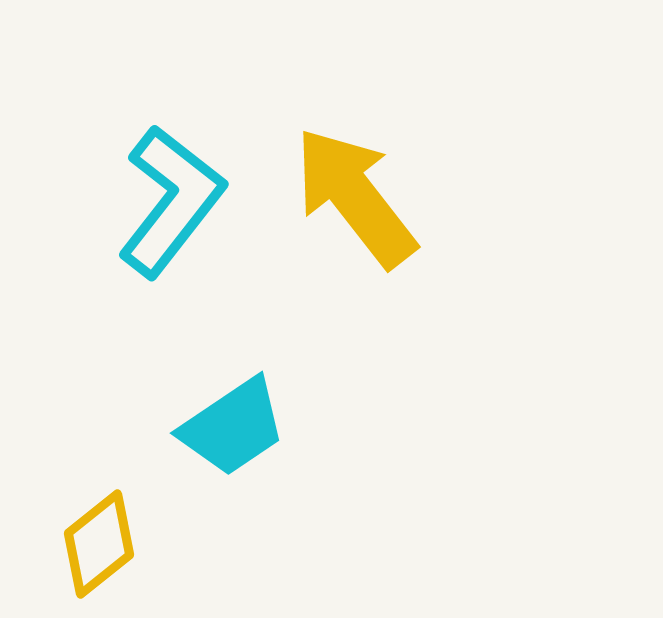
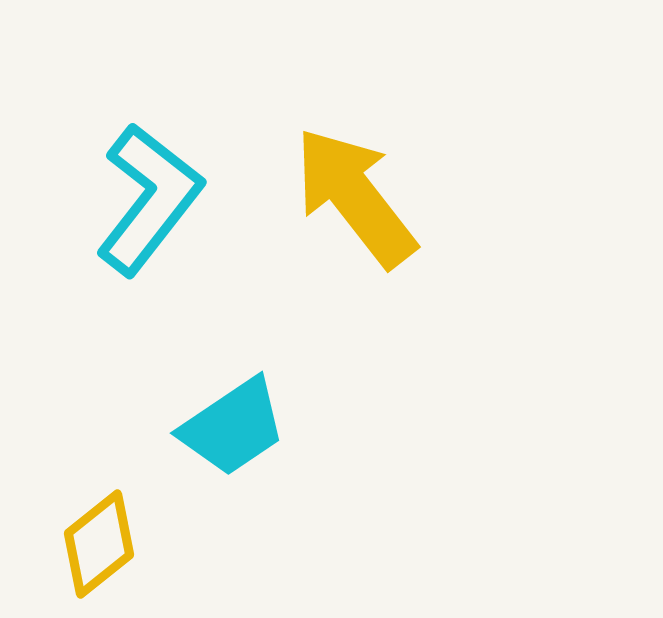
cyan L-shape: moved 22 px left, 2 px up
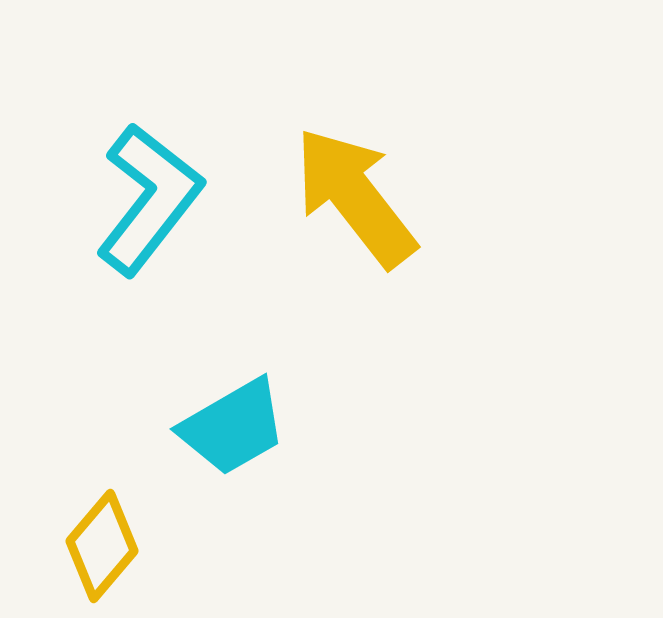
cyan trapezoid: rotated 4 degrees clockwise
yellow diamond: moved 3 px right, 2 px down; rotated 11 degrees counterclockwise
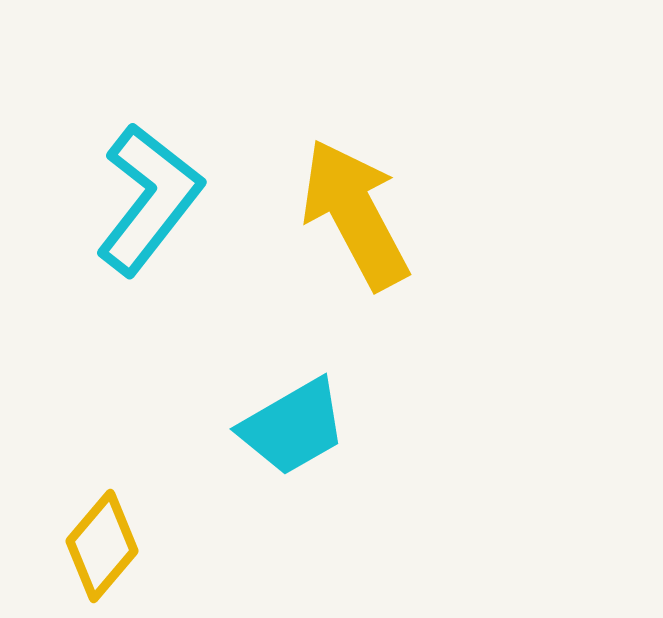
yellow arrow: moved 17 px down; rotated 10 degrees clockwise
cyan trapezoid: moved 60 px right
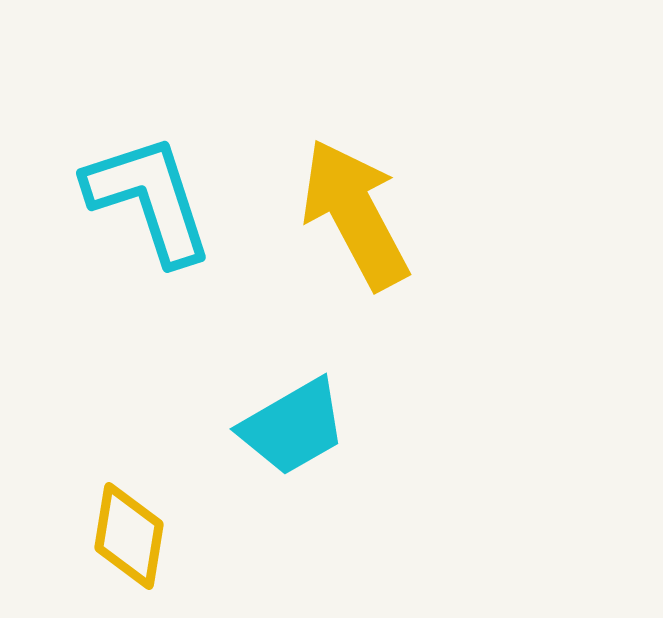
cyan L-shape: rotated 56 degrees counterclockwise
yellow diamond: moved 27 px right, 10 px up; rotated 31 degrees counterclockwise
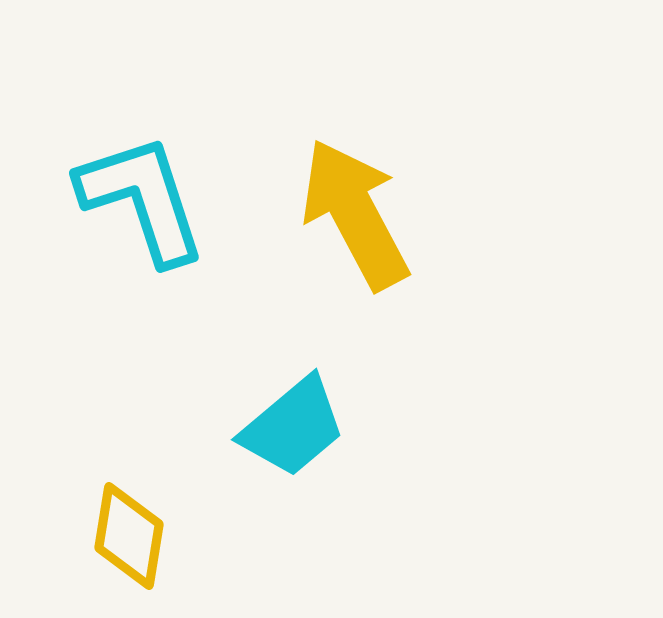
cyan L-shape: moved 7 px left
cyan trapezoid: rotated 10 degrees counterclockwise
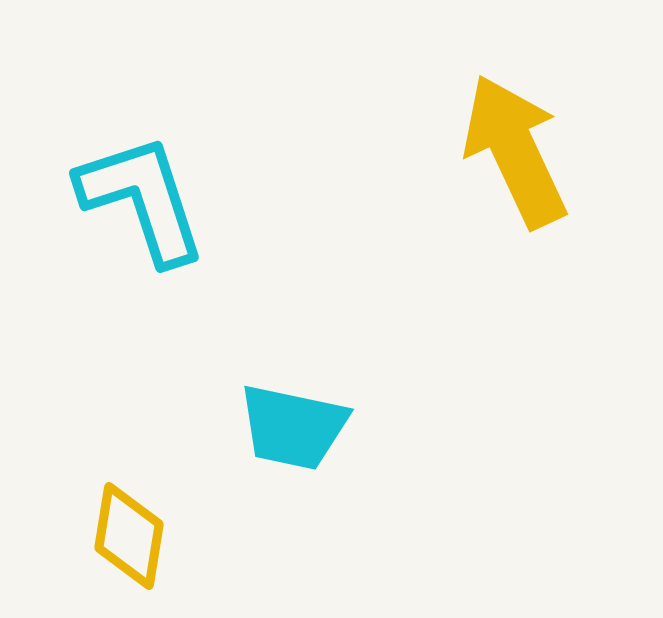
yellow arrow: moved 160 px right, 63 px up; rotated 3 degrees clockwise
cyan trapezoid: rotated 52 degrees clockwise
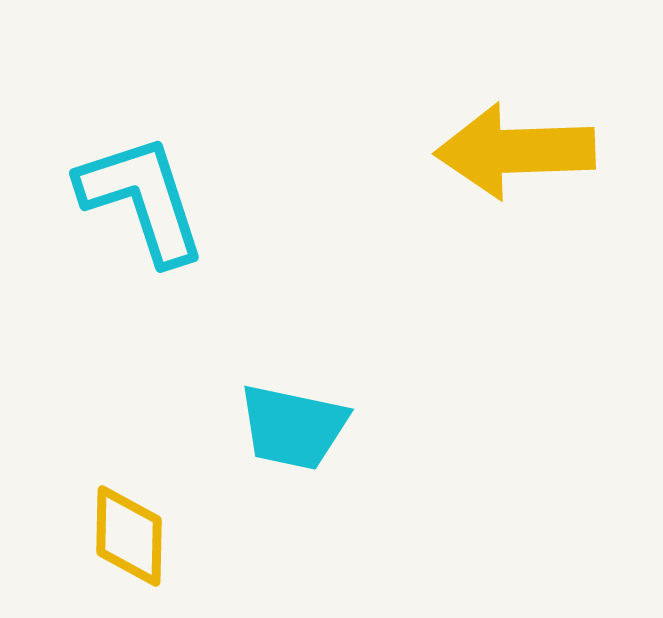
yellow arrow: rotated 67 degrees counterclockwise
yellow diamond: rotated 8 degrees counterclockwise
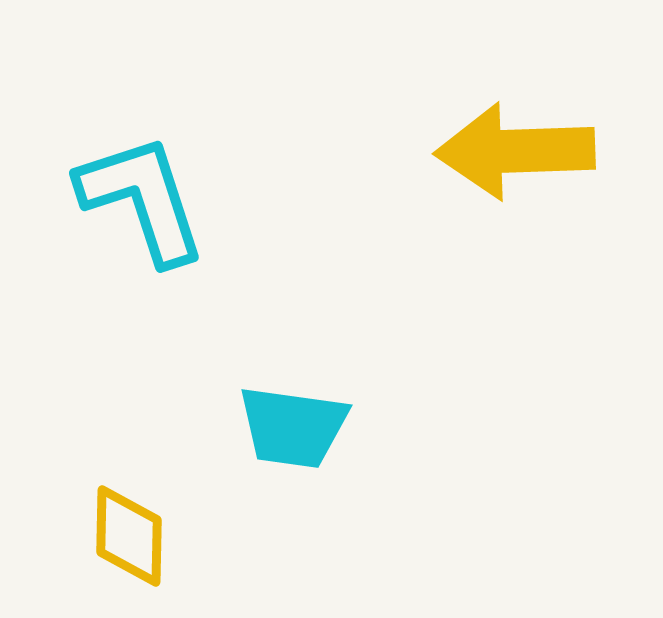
cyan trapezoid: rotated 4 degrees counterclockwise
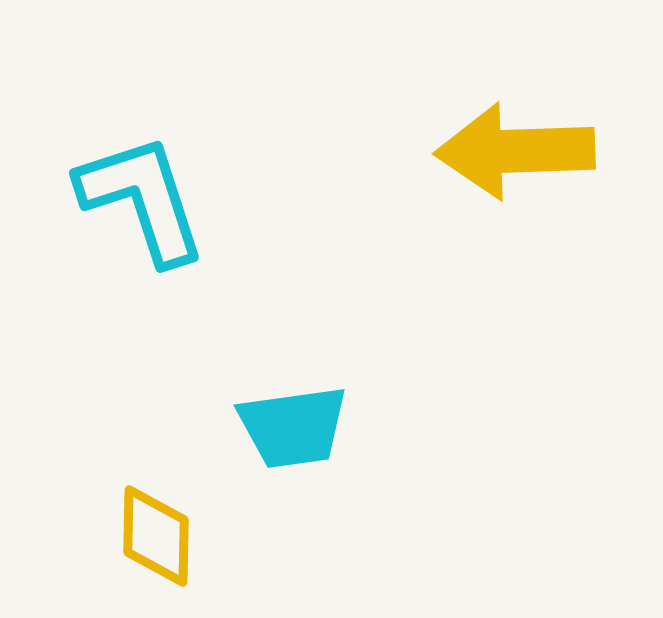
cyan trapezoid: rotated 16 degrees counterclockwise
yellow diamond: moved 27 px right
